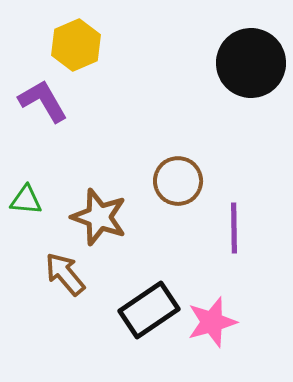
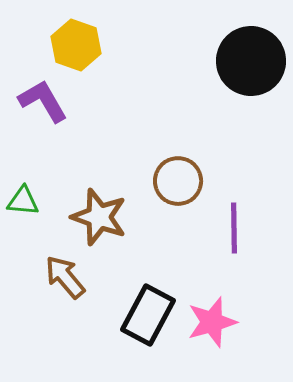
yellow hexagon: rotated 18 degrees counterclockwise
black circle: moved 2 px up
green triangle: moved 3 px left, 1 px down
brown arrow: moved 3 px down
black rectangle: moved 1 px left, 5 px down; rotated 28 degrees counterclockwise
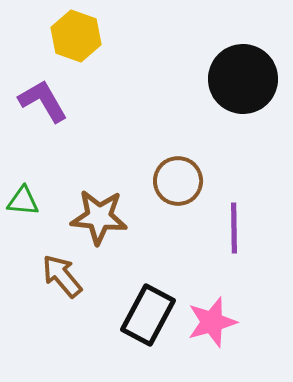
yellow hexagon: moved 9 px up
black circle: moved 8 px left, 18 px down
brown star: rotated 14 degrees counterclockwise
brown arrow: moved 3 px left, 1 px up
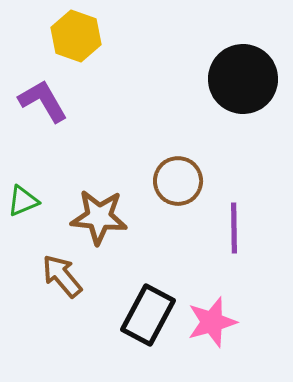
green triangle: rotated 28 degrees counterclockwise
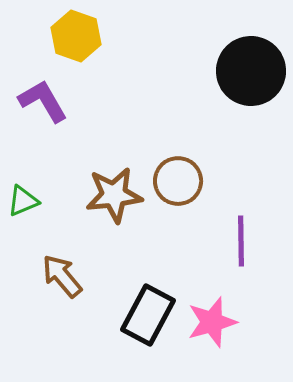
black circle: moved 8 px right, 8 px up
brown star: moved 15 px right, 22 px up; rotated 12 degrees counterclockwise
purple line: moved 7 px right, 13 px down
